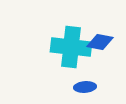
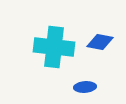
cyan cross: moved 17 px left
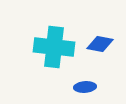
blue diamond: moved 2 px down
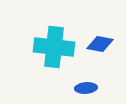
blue ellipse: moved 1 px right, 1 px down
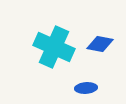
cyan cross: rotated 18 degrees clockwise
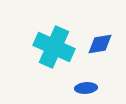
blue diamond: rotated 20 degrees counterclockwise
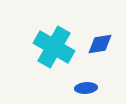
cyan cross: rotated 6 degrees clockwise
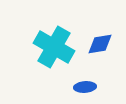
blue ellipse: moved 1 px left, 1 px up
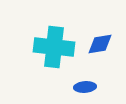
cyan cross: rotated 24 degrees counterclockwise
